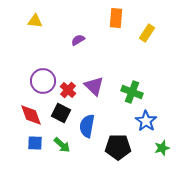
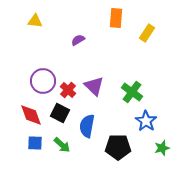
green cross: rotated 15 degrees clockwise
black square: moved 1 px left
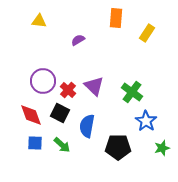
yellow triangle: moved 4 px right
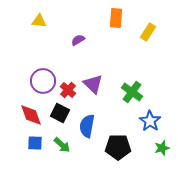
yellow rectangle: moved 1 px right, 1 px up
purple triangle: moved 1 px left, 2 px up
blue star: moved 4 px right
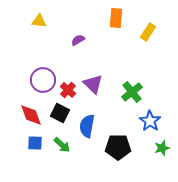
purple circle: moved 1 px up
green cross: rotated 15 degrees clockwise
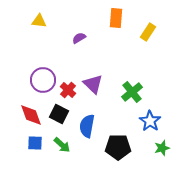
purple semicircle: moved 1 px right, 2 px up
black square: moved 1 px left, 1 px down
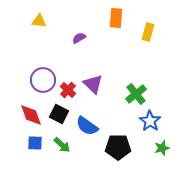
yellow rectangle: rotated 18 degrees counterclockwise
green cross: moved 4 px right, 2 px down
blue semicircle: rotated 65 degrees counterclockwise
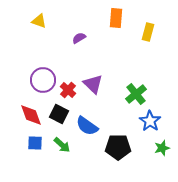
yellow triangle: rotated 14 degrees clockwise
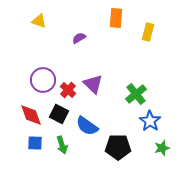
green arrow: rotated 30 degrees clockwise
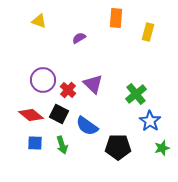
red diamond: rotated 30 degrees counterclockwise
